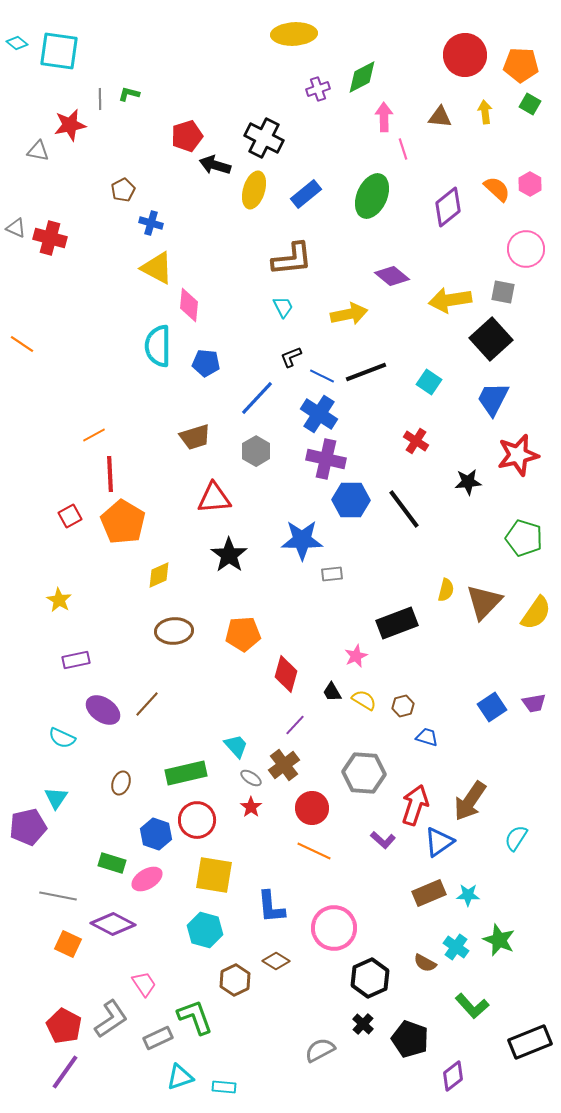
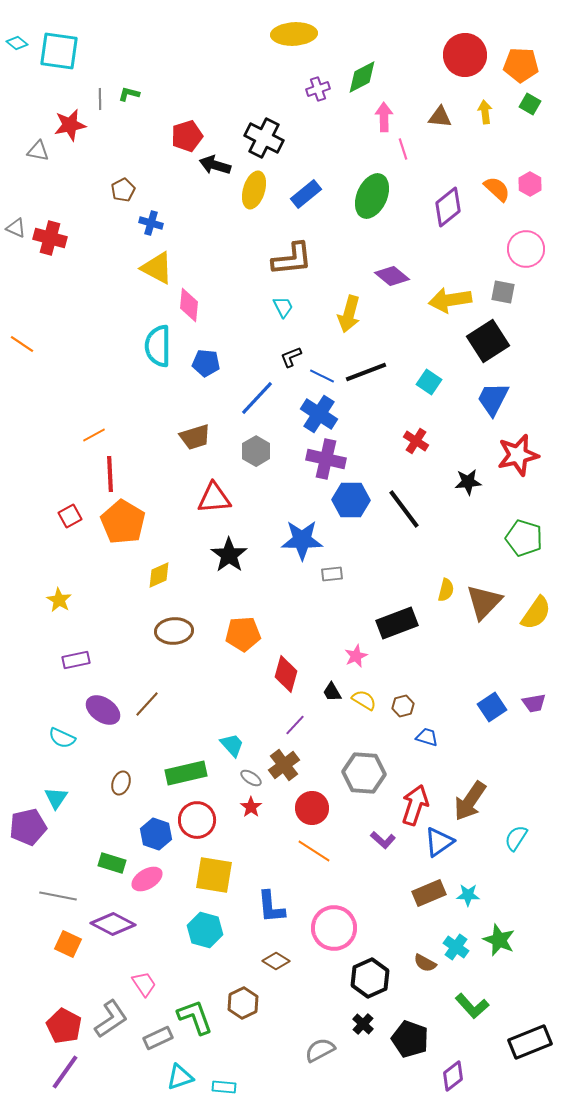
yellow arrow at (349, 314): rotated 117 degrees clockwise
black square at (491, 339): moved 3 px left, 2 px down; rotated 9 degrees clockwise
cyan trapezoid at (236, 746): moved 4 px left, 1 px up
orange line at (314, 851): rotated 8 degrees clockwise
brown hexagon at (235, 980): moved 8 px right, 23 px down
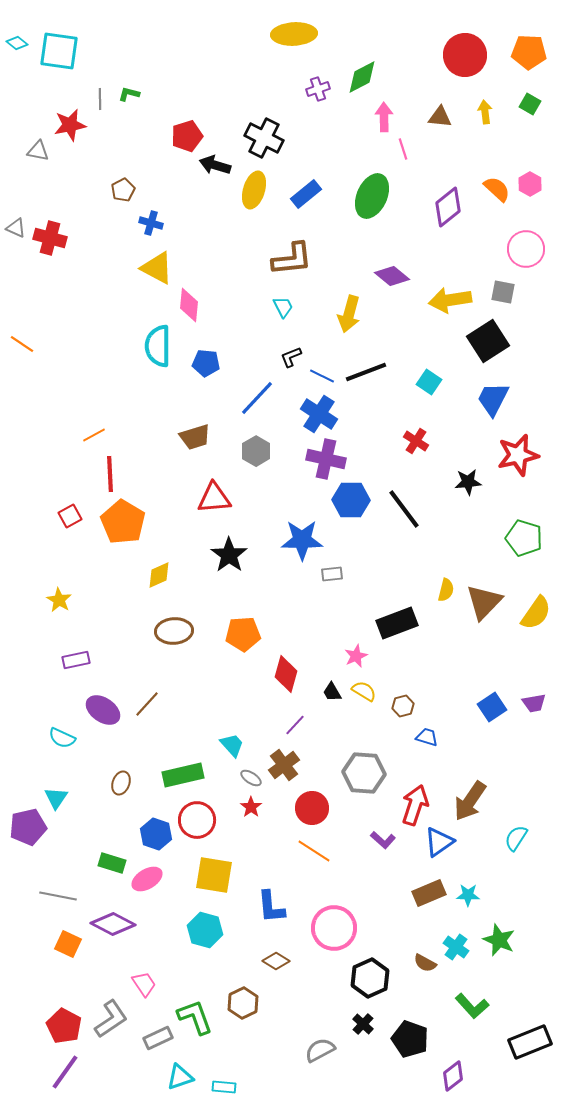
orange pentagon at (521, 65): moved 8 px right, 13 px up
yellow semicircle at (364, 700): moved 9 px up
green rectangle at (186, 773): moved 3 px left, 2 px down
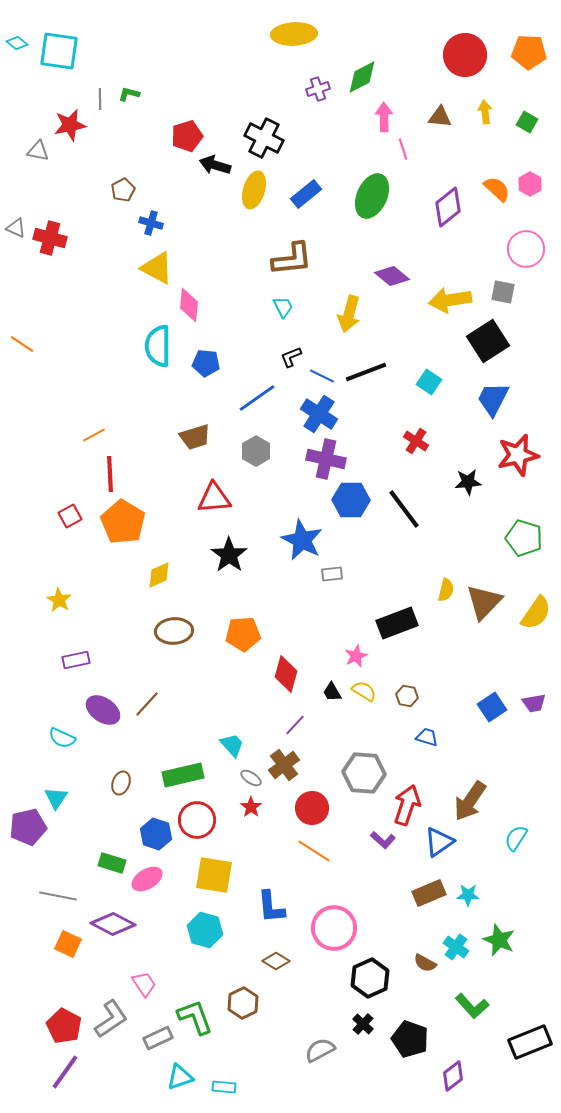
green square at (530, 104): moved 3 px left, 18 px down
blue line at (257, 398): rotated 12 degrees clockwise
blue star at (302, 540): rotated 27 degrees clockwise
brown hexagon at (403, 706): moved 4 px right, 10 px up; rotated 25 degrees clockwise
red arrow at (415, 805): moved 8 px left
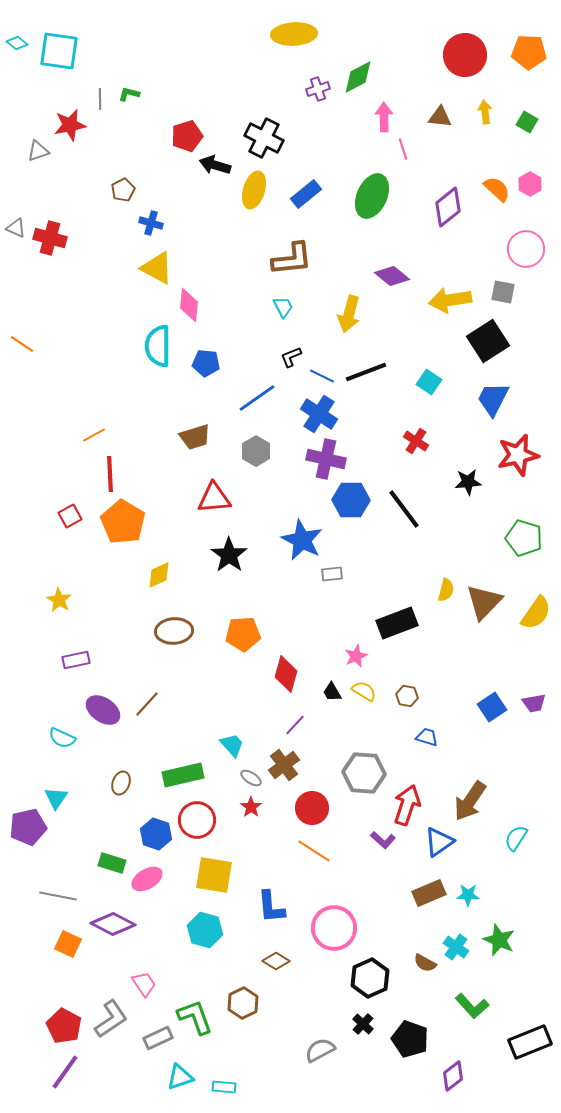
green diamond at (362, 77): moved 4 px left
gray triangle at (38, 151): rotated 30 degrees counterclockwise
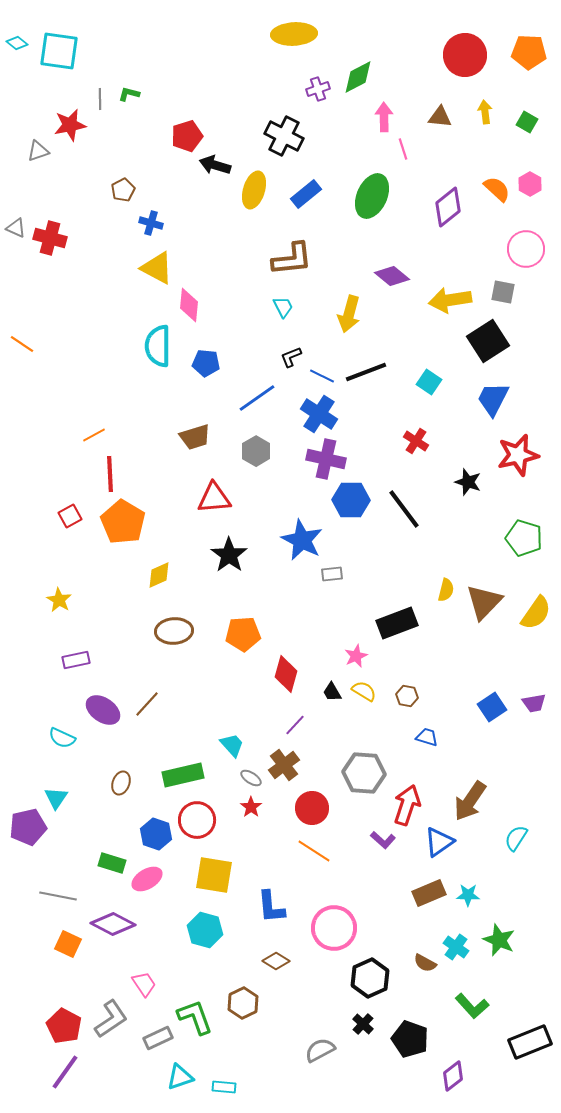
black cross at (264, 138): moved 20 px right, 2 px up
black star at (468, 482): rotated 24 degrees clockwise
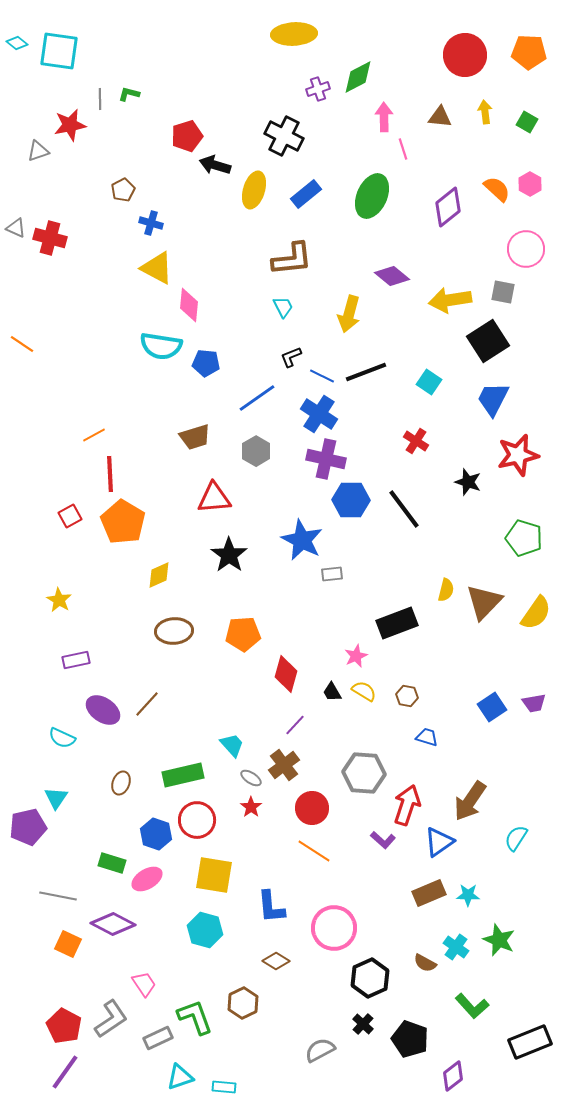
cyan semicircle at (158, 346): moved 3 px right; rotated 81 degrees counterclockwise
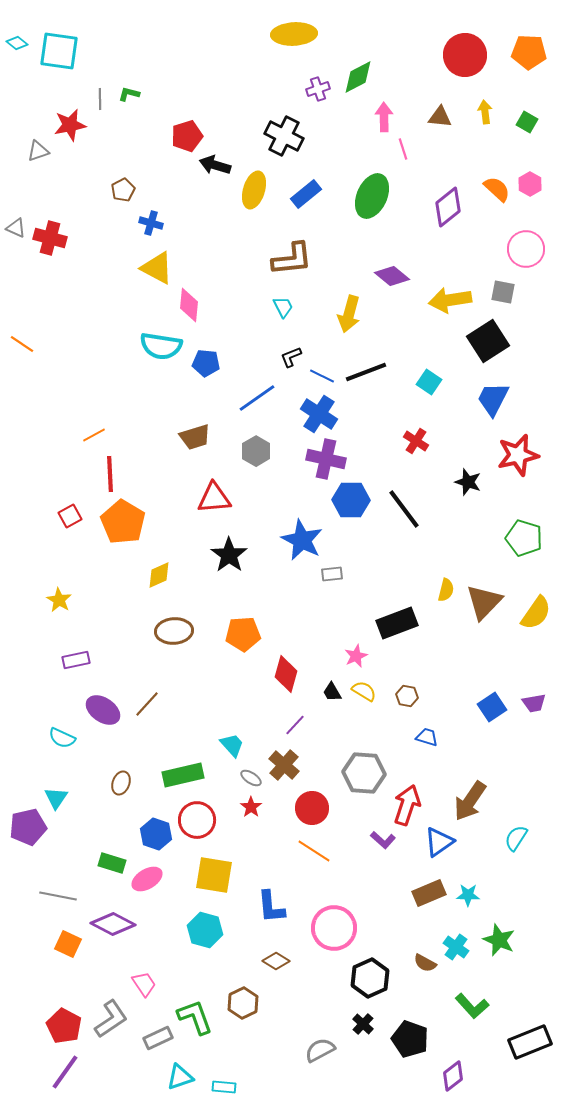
brown cross at (284, 765): rotated 12 degrees counterclockwise
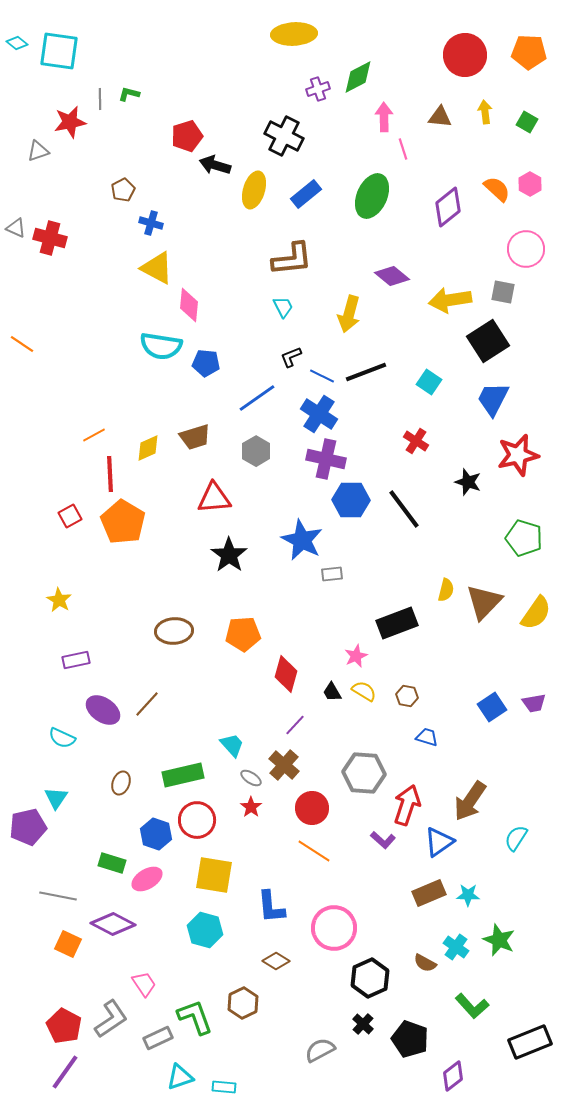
red star at (70, 125): moved 3 px up
yellow diamond at (159, 575): moved 11 px left, 127 px up
